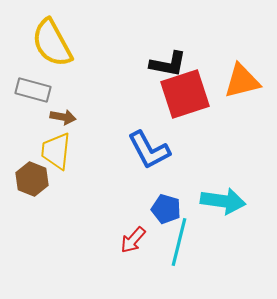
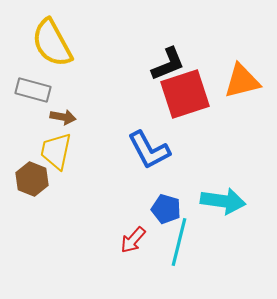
black L-shape: rotated 33 degrees counterclockwise
yellow trapezoid: rotated 6 degrees clockwise
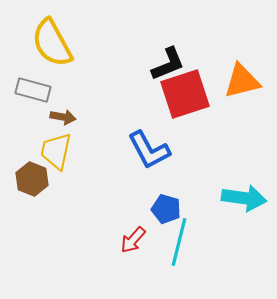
cyan arrow: moved 21 px right, 3 px up
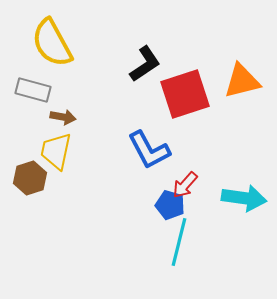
black L-shape: moved 23 px left; rotated 12 degrees counterclockwise
brown hexagon: moved 2 px left, 1 px up; rotated 20 degrees clockwise
blue pentagon: moved 4 px right, 4 px up
red arrow: moved 52 px right, 55 px up
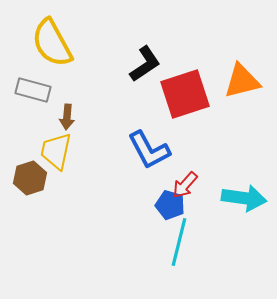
brown arrow: moved 4 px right; rotated 85 degrees clockwise
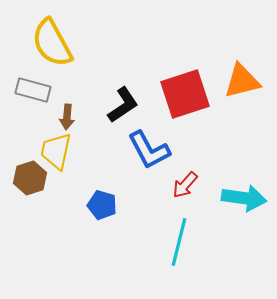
black L-shape: moved 22 px left, 41 px down
blue pentagon: moved 68 px left
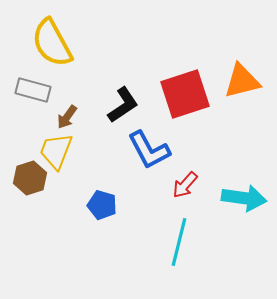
brown arrow: rotated 30 degrees clockwise
yellow trapezoid: rotated 9 degrees clockwise
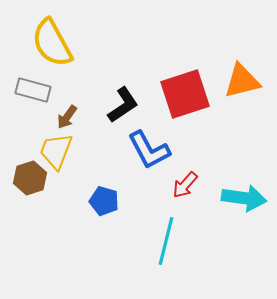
blue pentagon: moved 2 px right, 4 px up
cyan line: moved 13 px left, 1 px up
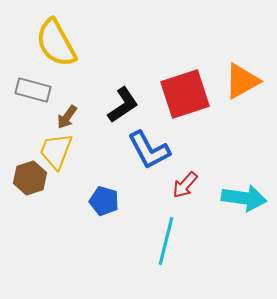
yellow semicircle: moved 4 px right
orange triangle: rotated 15 degrees counterclockwise
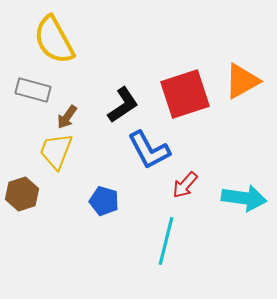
yellow semicircle: moved 2 px left, 3 px up
brown hexagon: moved 8 px left, 16 px down
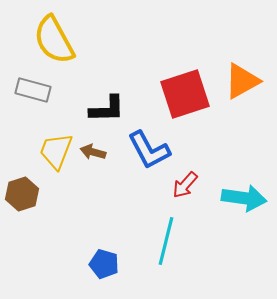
black L-shape: moved 16 px left, 4 px down; rotated 33 degrees clockwise
brown arrow: moved 26 px right, 35 px down; rotated 70 degrees clockwise
blue pentagon: moved 63 px down
